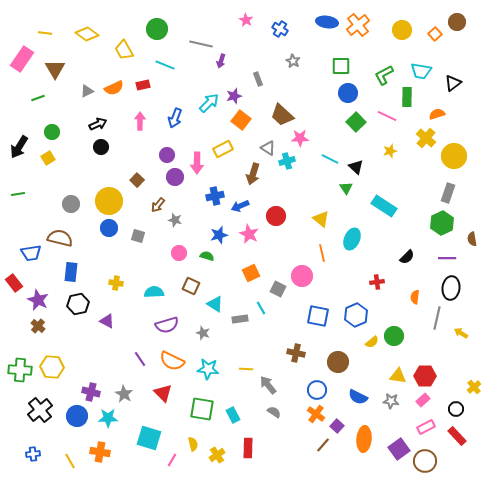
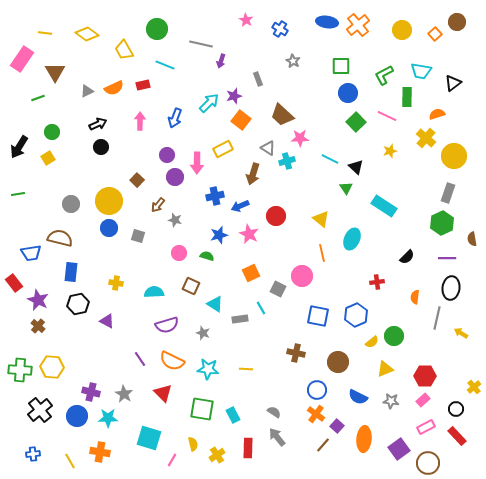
brown triangle at (55, 69): moved 3 px down
yellow triangle at (398, 376): moved 13 px left, 7 px up; rotated 30 degrees counterclockwise
gray arrow at (268, 385): moved 9 px right, 52 px down
brown circle at (425, 461): moved 3 px right, 2 px down
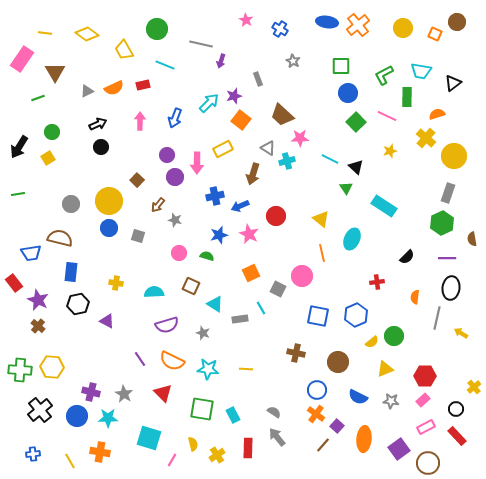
yellow circle at (402, 30): moved 1 px right, 2 px up
orange square at (435, 34): rotated 24 degrees counterclockwise
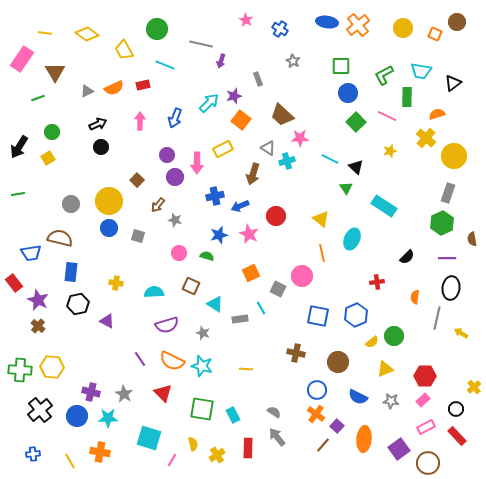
cyan star at (208, 369): moved 6 px left, 3 px up; rotated 10 degrees clockwise
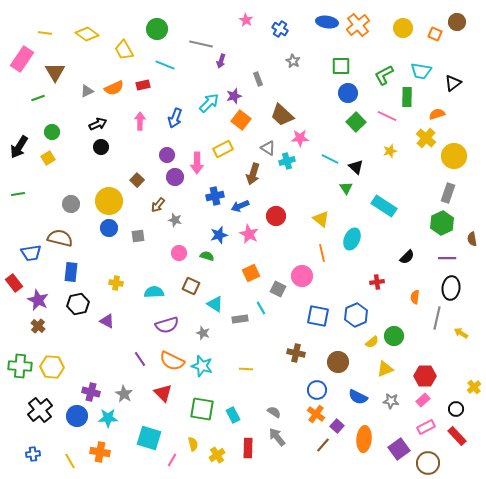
gray square at (138, 236): rotated 24 degrees counterclockwise
green cross at (20, 370): moved 4 px up
